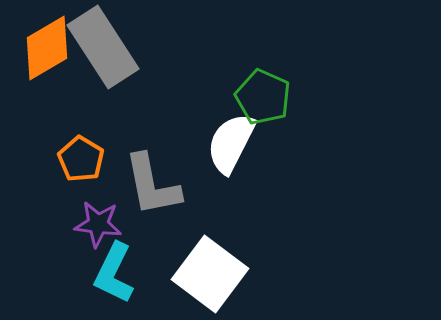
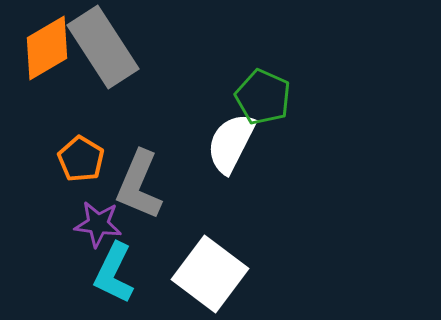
gray L-shape: moved 13 px left; rotated 34 degrees clockwise
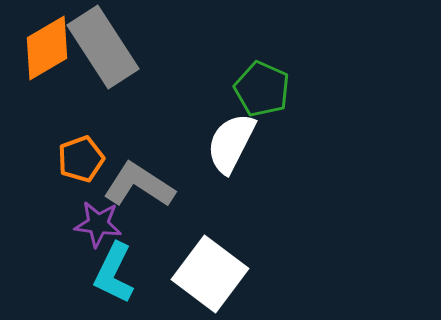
green pentagon: moved 1 px left, 8 px up
orange pentagon: rotated 21 degrees clockwise
gray L-shape: rotated 100 degrees clockwise
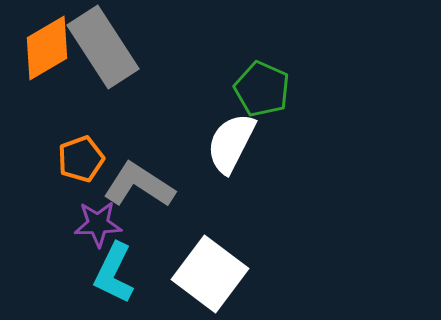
purple star: rotated 9 degrees counterclockwise
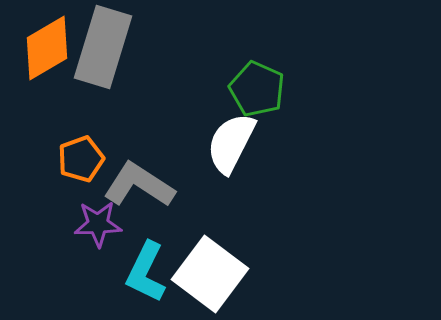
gray rectangle: rotated 50 degrees clockwise
green pentagon: moved 5 px left
cyan L-shape: moved 32 px right, 1 px up
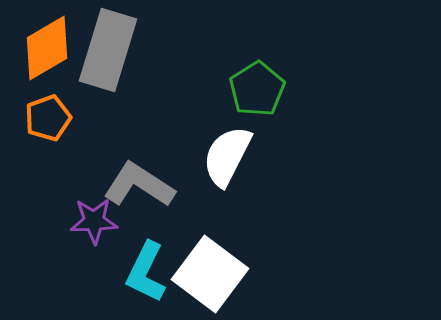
gray rectangle: moved 5 px right, 3 px down
green pentagon: rotated 16 degrees clockwise
white semicircle: moved 4 px left, 13 px down
orange pentagon: moved 33 px left, 41 px up
purple star: moved 4 px left, 3 px up
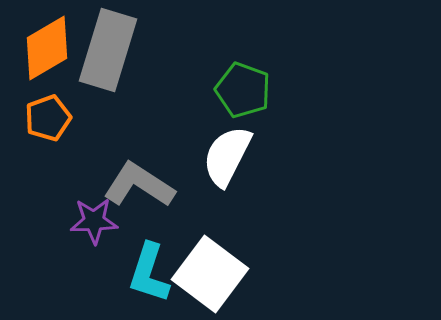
green pentagon: moved 14 px left, 1 px down; rotated 20 degrees counterclockwise
cyan L-shape: moved 3 px right, 1 px down; rotated 8 degrees counterclockwise
